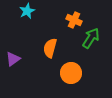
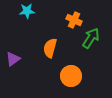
cyan star: rotated 21 degrees clockwise
orange circle: moved 3 px down
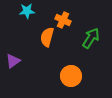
orange cross: moved 11 px left
orange semicircle: moved 3 px left, 11 px up
purple triangle: moved 2 px down
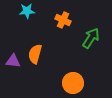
orange semicircle: moved 12 px left, 17 px down
purple triangle: rotated 42 degrees clockwise
orange circle: moved 2 px right, 7 px down
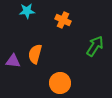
green arrow: moved 4 px right, 8 px down
orange circle: moved 13 px left
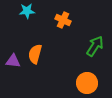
orange circle: moved 27 px right
